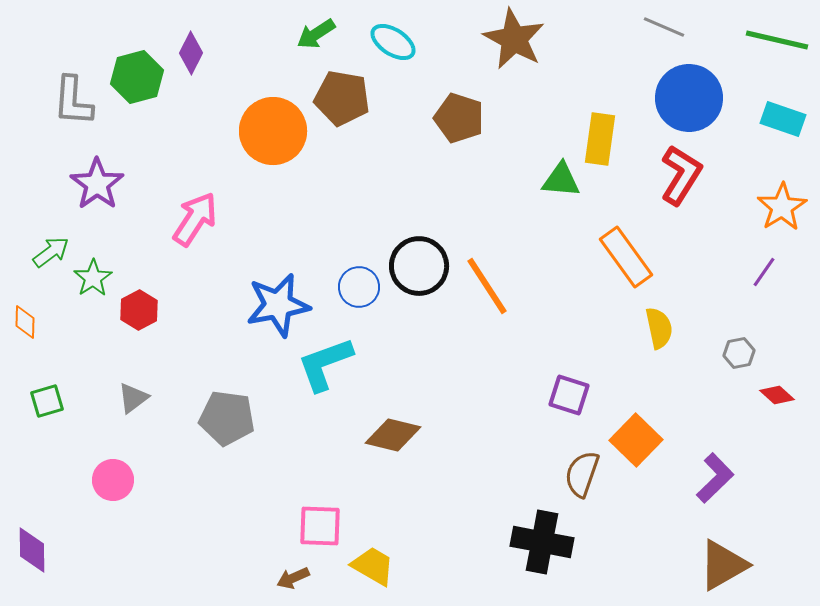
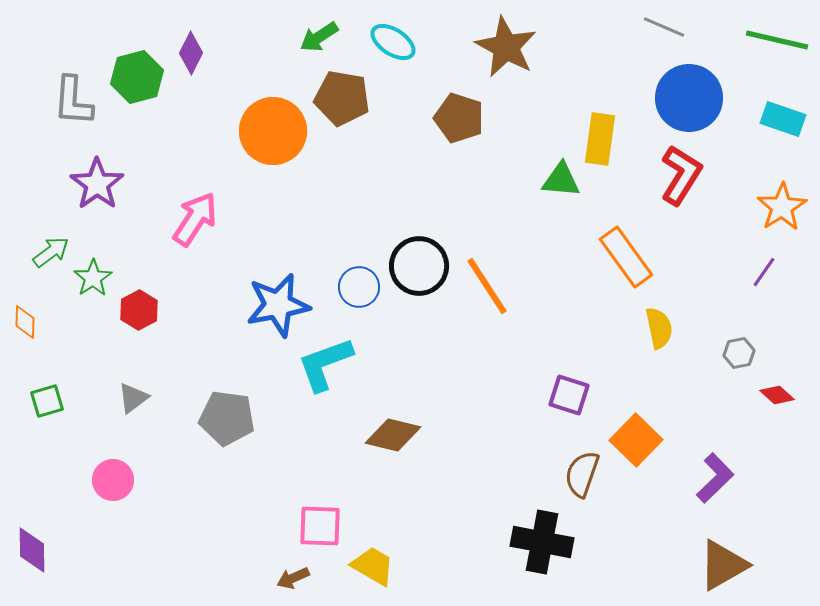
green arrow at (316, 34): moved 3 px right, 3 px down
brown star at (514, 39): moved 8 px left, 8 px down
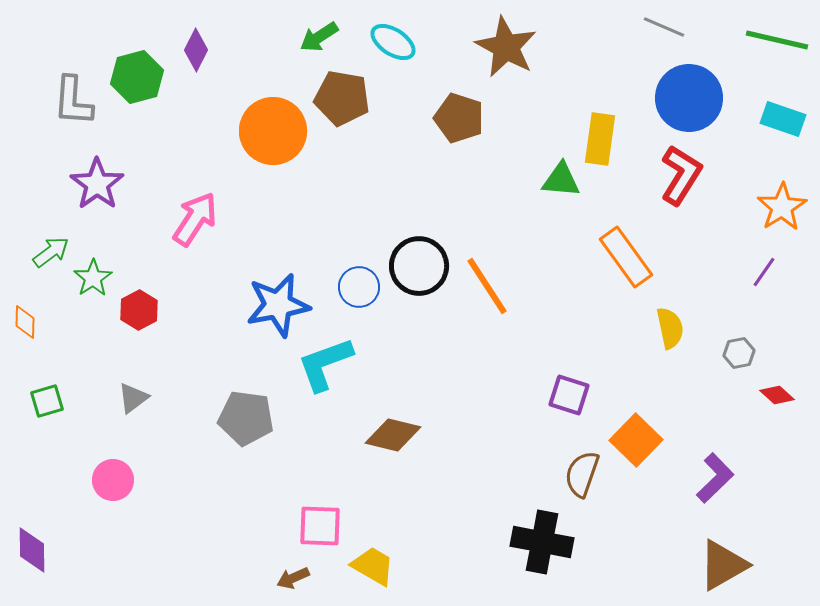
purple diamond at (191, 53): moved 5 px right, 3 px up
yellow semicircle at (659, 328): moved 11 px right
gray pentagon at (227, 418): moved 19 px right
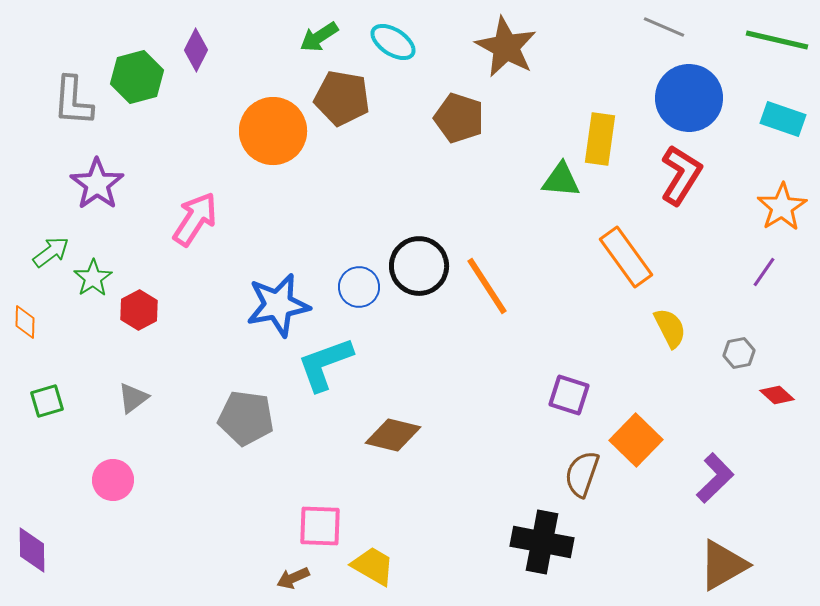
yellow semicircle at (670, 328): rotated 15 degrees counterclockwise
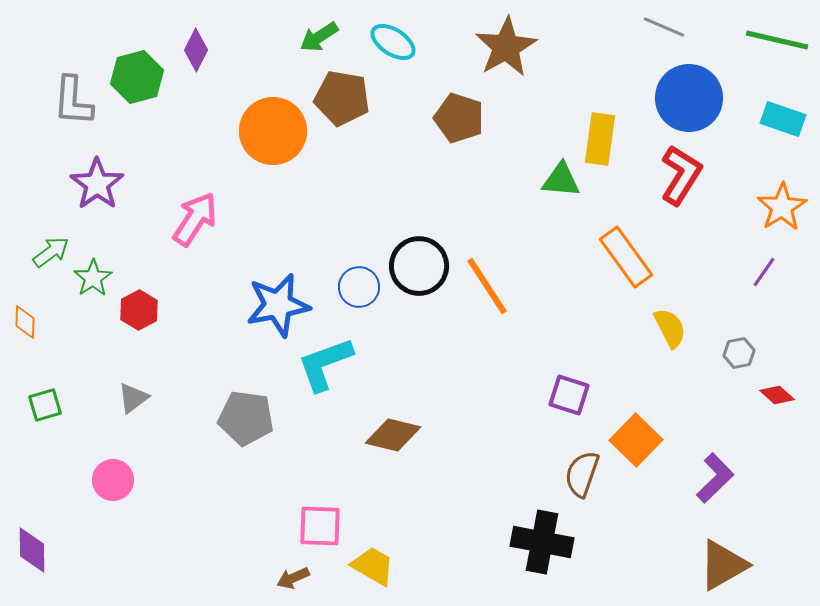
brown star at (506, 47): rotated 14 degrees clockwise
green square at (47, 401): moved 2 px left, 4 px down
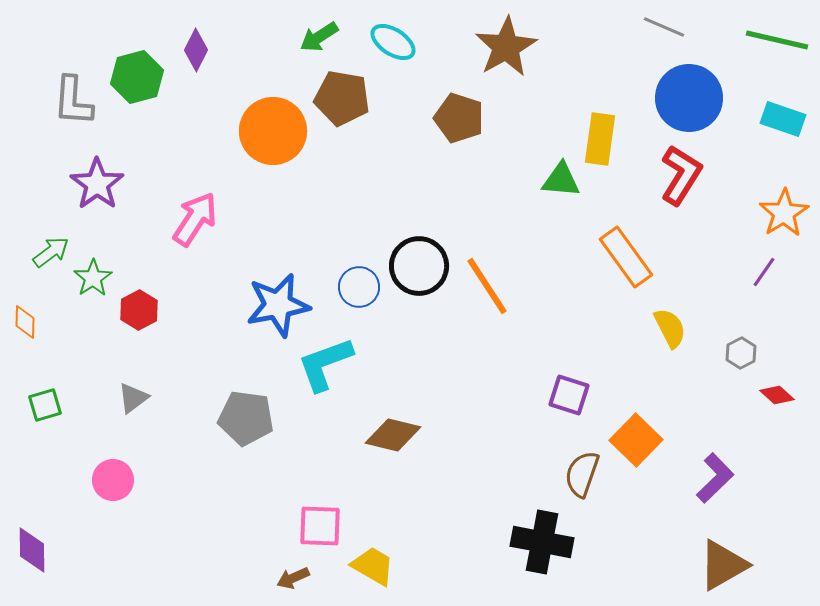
orange star at (782, 207): moved 2 px right, 6 px down
gray hexagon at (739, 353): moved 2 px right; rotated 16 degrees counterclockwise
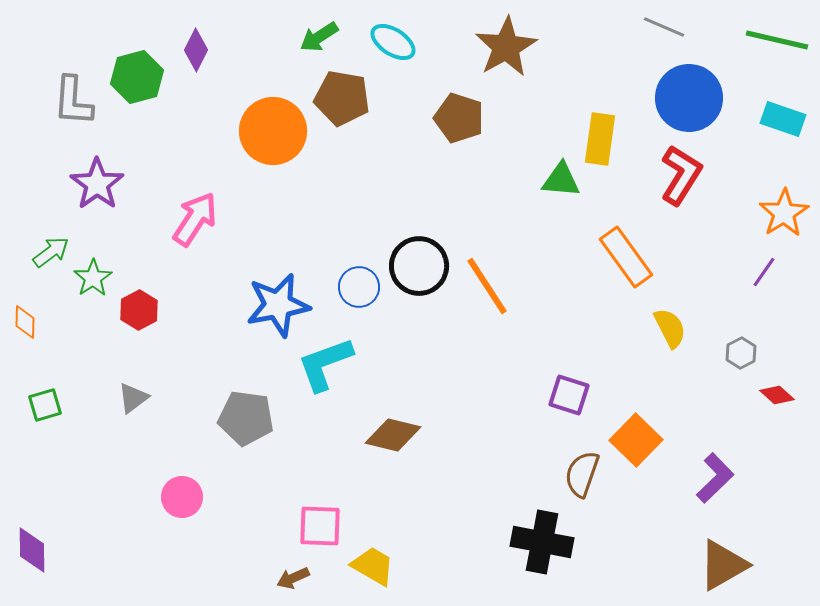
pink circle at (113, 480): moved 69 px right, 17 px down
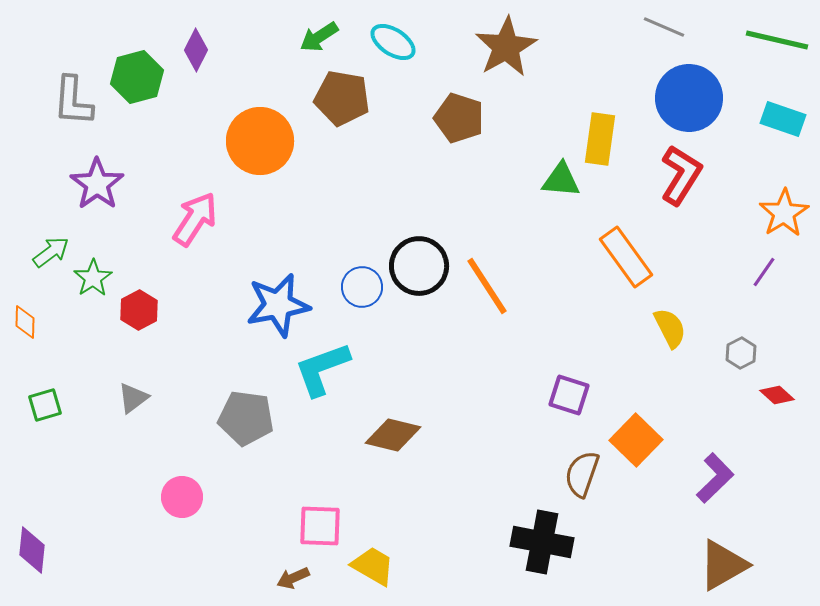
orange circle at (273, 131): moved 13 px left, 10 px down
blue circle at (359, 287): moved 3 px right
cyan L-shape at (325, 364): moved 3 px left, 5 px down
purple diamond at (32, 550): rotated 6 degrees clockwise
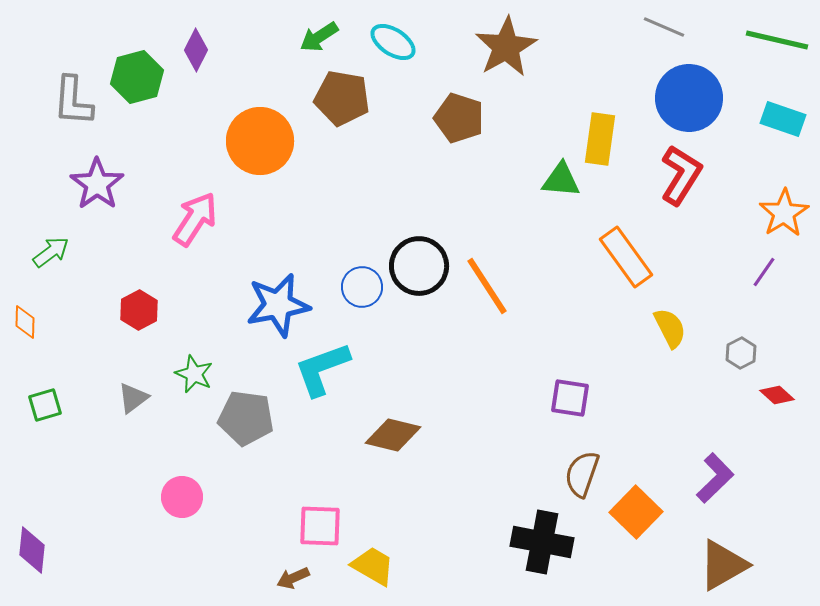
green star at (93, 278): moved 101 px right, 96 px down; rotated 15 degrees counterclockwise
purple square at (569, 395): moved 1 px right, 3 px down; rotated 9 degrees counterclockwise
orange square at (636, 440): moved 72 px down
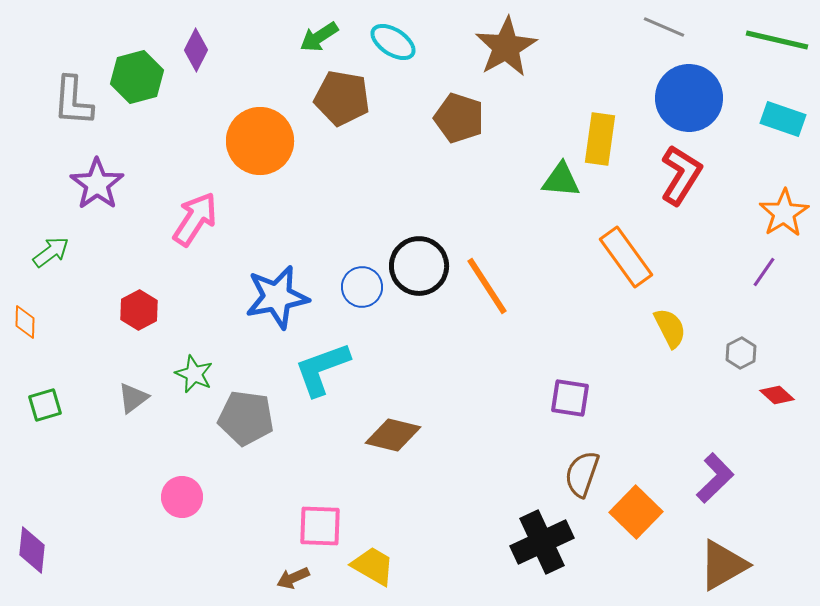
blue star at (278, 305): moved 1 px left, 8 px up
black cross at (542, 542): rotated 36 degrees counterclockwise
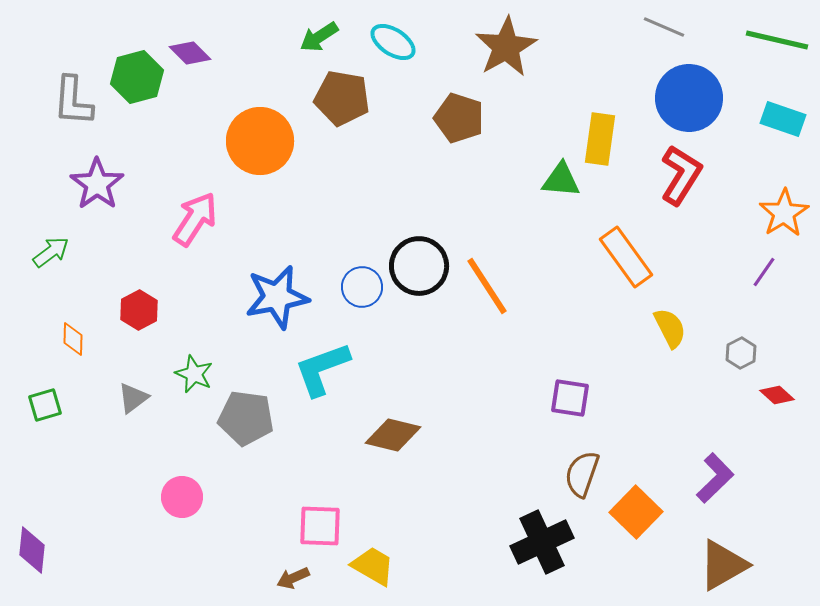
purple diamond at (196, 50): moved 6 px left, 3 px down; rotated 72 degrees counterclockwise
orange diamond at (25, 322): moved 48 px right, 17 px down
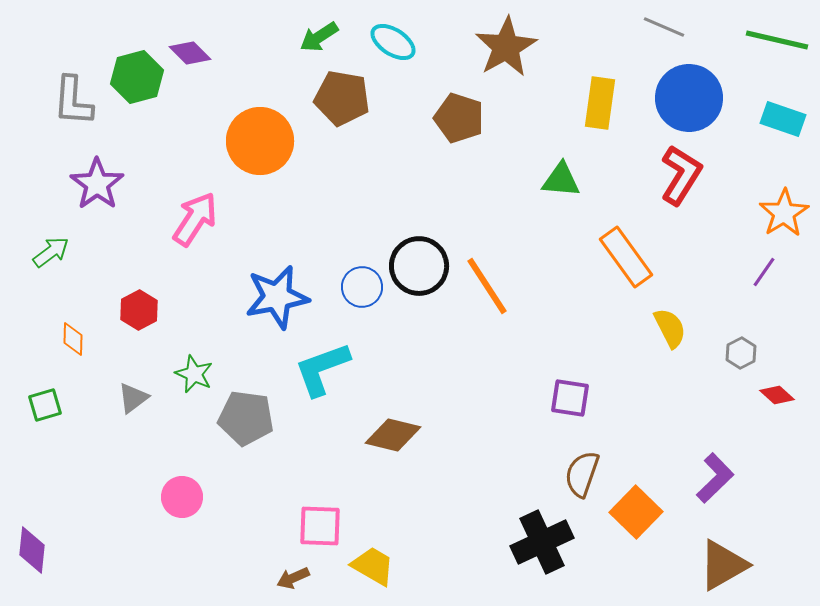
yellow rectangle at (600, 139): moved 36 px up
